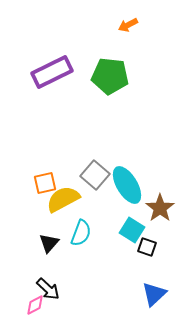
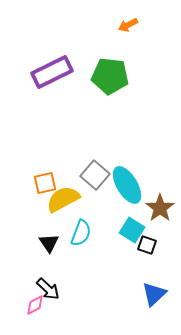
black triangle: rotated 15 degrees counterclockwise
black square: moved 2 px up
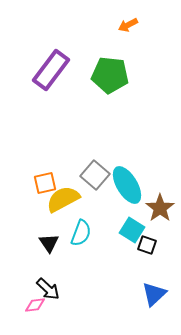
purple rectangle: moved 1 px left, 2 px up; rotated 27 degrees counterclockwise
green pentagon: moved 1 px up
pink diamond: rotated 20 degrees clockwise
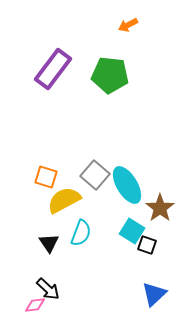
purple rectangle: moved 2 px right, 1 px up
orange square: moved 1 px right, 6 px up; rotated 30 degrees clockwise
yellow semicircle: moved 1 px right, 1 px down
cyan square: moved 1 px down
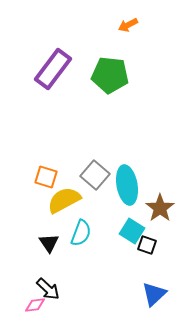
cyan ellipse: rotated 21 degrees clockwise
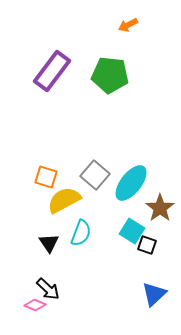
purple rectangle: moved 1 px left, 2 px down
cyan ellipse: moved 4 px right, 2 px up; rotated 48 degrees clockwise
pink diamond: rotated 30 degrees clockwise
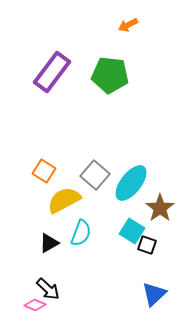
purple rectangle: moved 1 px down
orange square: moved 2 px left, 6 px up; rotated 15 degrees clockwise
black triangle: rotated 35 degrees clockwise
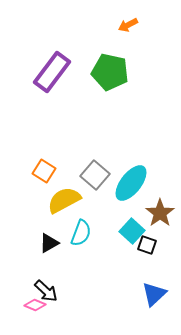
green pentagon: moved 3 px up; rotated 6 degrees clockwise
brown star: moved 5 px down
cyan square: rotated 10 degrees clockwise
black arrow: moved 2 px left, 2 px down
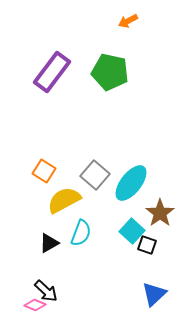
orange arrow: moved 4 px up
